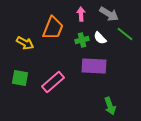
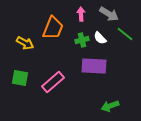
green arrow: rotated 90 degrees clockwise
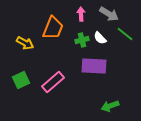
green square: moved 1 px right, 2 px down; rotated 36 degrees counterclockwise
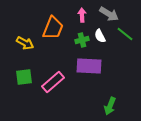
pink arrow: moved 1 px right, 1 px down
white semicircle: moved 2 px up; rotated 16 degrees clockwise
purple rectangle: moved 5 px left
green square: moved 3 px right, 3 px up; rotated 18 degrees clockwise
green arrow: rotated 48 degrees counterclockwise
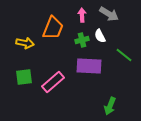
green line: moved 1 px left, 21 px down
yellow arrow: rotated 18 degrees counterclockwise
